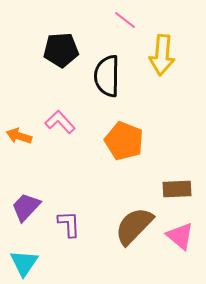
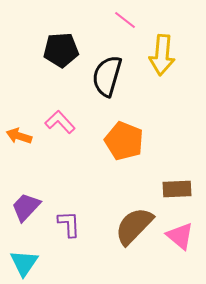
black semicircle: rotated 15 degrees clockwise
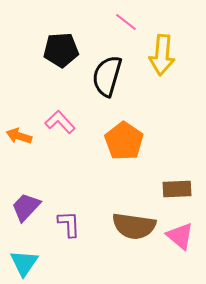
pink line: moved 1 px right, 2 px down
orange pentagon: rotated 12 degrees clockwise
brown semicircle: rotated 126 degrees counterclockwise
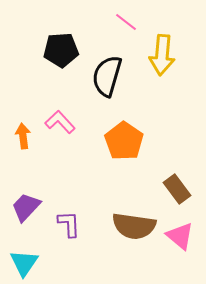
orange arrow: moved 4 px right; rotated 65 degrees clockwise
brown rectangle: rotated 56 degrees clockwise
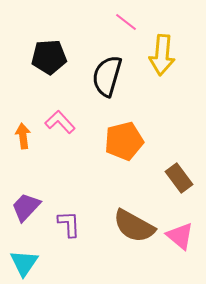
black pentagon: moved 12 px left, 7 px down
orange pentagon: rotated 24 degrees clockwise
brown rectangle: moved 2 px right, 11 px up
brown semicircle: rotated 21 degrees clockwise
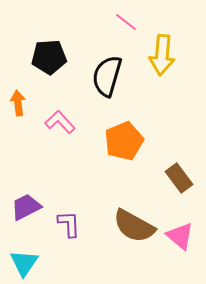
orange arrow: moved 5 px left, 33 px up
orange pentagon: rotated 9 degrees counterclockwise
purple trapezoid: rotated 20 degrees clockwise
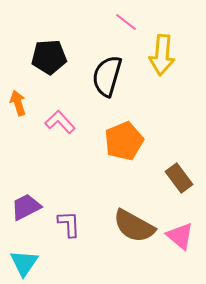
orange arrow: rotated 10 degrees counterclockwise
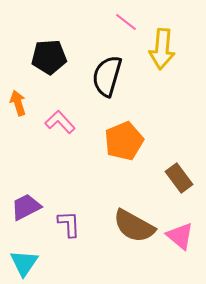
yellow arrow: moved 6 px up
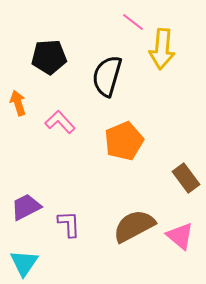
pink line: moved 7 px right
brown rectangle: moved 7 px right
brown semicircle: rotated 123 degrees clockwise
